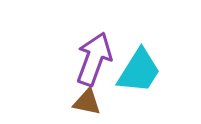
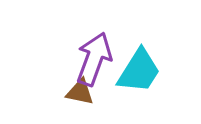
brown triangle: moved 7 px left, 10 px up
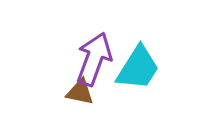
cyan trapezoid: moved 1 px left, 3 px up
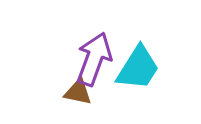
brown triangle: moved 2 px left
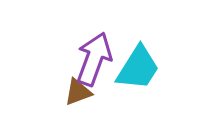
brown triangle: rotated 32 degrees counterclockwise
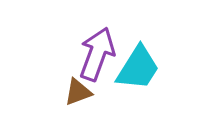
purple arrow: moved 3 px right, 5 px up
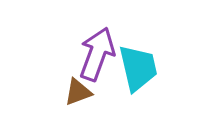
cyan trapezoid: rotated 45 degrees counterclockwise
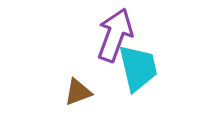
purple arrow: moved 18 px right, 19 px up
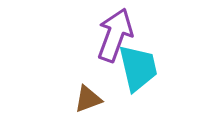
brown triangle: moved 10 px right, 7 px down
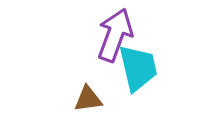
brown triangle: rotated 12 degrees clockwise
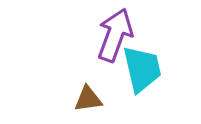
cyan trapezoid: moved 4 px right, 1 px down
